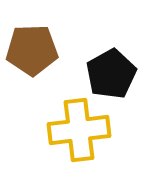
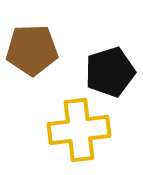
black pentagon: moved 1 px left, 2 px up; rotated 12 degrees clockwise
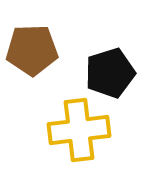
black pentagon: moved 1 px down
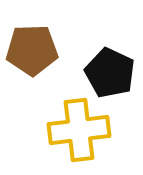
black pentagon: rotated 30 degrees counterclockwise
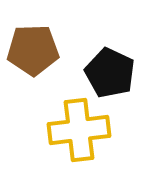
brown pentagon: moved 1 px right
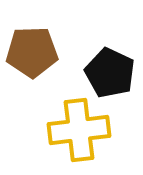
brown pentagon: moved 1 px left, 2 px down
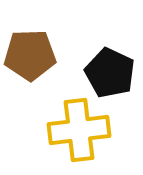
brown pentagon: moved 2 px left, 3 px down
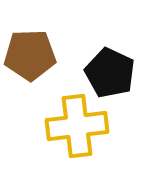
yellow cross: moved 2 px left, 4 px up
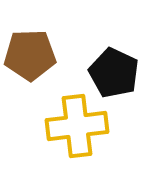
black pentagon: moved 4 px right
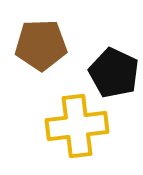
brown pentagon: moved 11 px right, 10 px up
